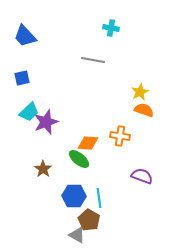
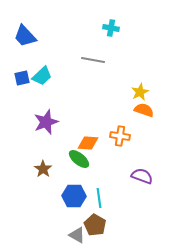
cyan trapezoid: moved 13 px right, 36 px up
brown pentagon: moved 6 px right, 5 px down
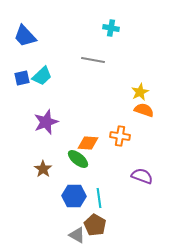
green ellipse: moved 1 px left
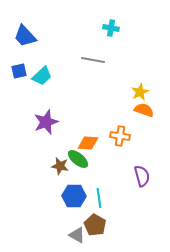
blue square: moved 3 px left, 7 px up
brown star: moved 17 px right, 3 px up; rotated 24 degrees counterclockwise
purple semicircle: rotated 55 degrees clockwise
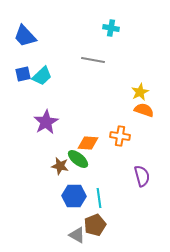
blue square: moved 4 px right, 3 px down
purple star: rotated 10 degrees counterclockwise
brown pentagon: rotated 20 degrees clockwise
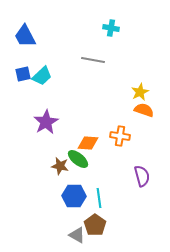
blue trapezoid: rotated 15 degrees clockwise
brown pentagon: rotated 15 degrees counterclockwise
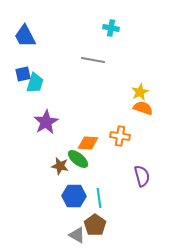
cyan trapezoid: moved 7 px left, 7 px down; rotated 30 degrees counterclockwise
orange semicircle: moved 1 px left, 2 px up
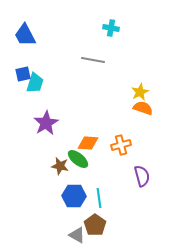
blue trapezoid: moved 1 px up
purple star: moved 1 px down
orange cross: moved 1 px right, 9 px down; rotated 24 degrees counterclockwise
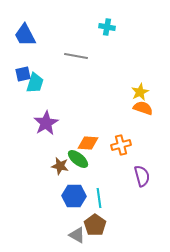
cyan cross: moved 4 px left, 1 px up
gray line: moved 17 px left, 4 px up
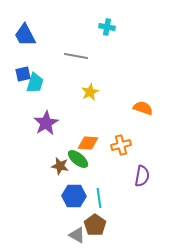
yellow star: moved 50 px left
purple semicircle: rotated 25 degrees clockwise
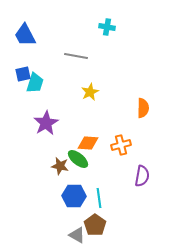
orange semicircle: rotated 72 degrees clockwise
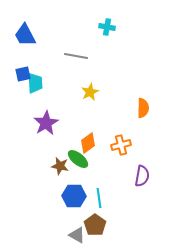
cyan trapezoid: rotated 20 degrees counterclockwise
orange diamond: rotated 40 degrees counterclockwise
